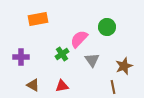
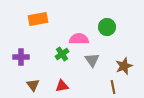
pink semicircle: rotated 48 degrees clockwise
brown triangle: rotated 24 degrees clockwise
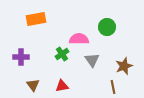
orange rectangle: moved 2 px left
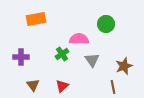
green circle: moved 1 px left, 3 px up
red triangle: rotated 32 degrees counterclockwise
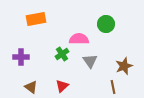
gray triangle: moved 2 px left, 1 px down
brown triangle: moved 2 px left, 2 px down; rotated 16 degrees counterclockwise
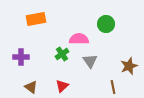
brown star: moved 5 px right
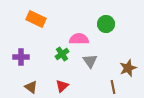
orange rectangle: rotated 36 degrees clockwise
brown star: moved 1 px left, 2 px down
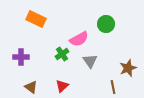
pink semicircle: rotated 150 degrees clockwise
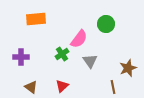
orange rectangle: rotated 30 degrees counterclockwise
pink semicircle: rotated 24 degrees counterclockwise
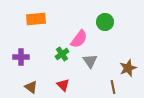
green circle: moved 1 px left, 2 px up
red triangle: moved 1 px right, 1 px up; rotated 32 degrees counterclockwise
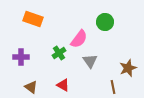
orange rectangle: moved 3 px left; rotated 24 degrees clockwise
green cross: moved 3 px left, 1 px up
red triangle: rotated 16 degrees counterclockwise
